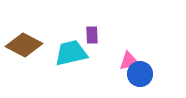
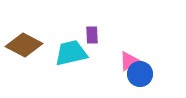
pink triangle: rotated 20 degrees counterclockwise
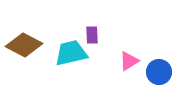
blue circle: moved 19 px right, 2 px up
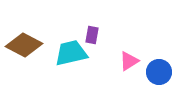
purple rectangle: rotated 12 degrees clockwise
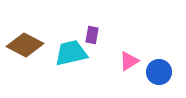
brown diamond: moved 1 px right
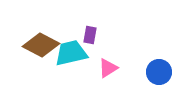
purple rectangle: moved 2 px left
brown diamond: moved 16 px right
pink triangle: moved 21 px left, 7 px down
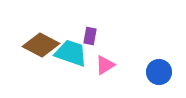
purple rectangle: moved 1 px down
cyan trapezoid: rotated 32 degrees clockwise
pink triangle: moved 3 px left, 3 px up
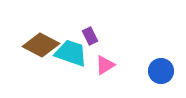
purple rectangle: rotated 36 degrees counterclockwise
blue circle: moved 2 px right, 1 px up
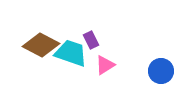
purple rectangle: moved 1 px right, 4 px down
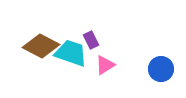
brown diamond: moved 1 px down
blue circle: moved 2 px up
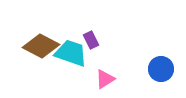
pink triangle: moved 14 px down
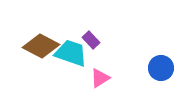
purple rectangle: rotated 18 degrees counterclockwise
blue circle: moved 1 px up
pink triangle: moved 5 px left, 1 px up
